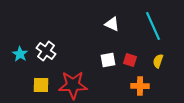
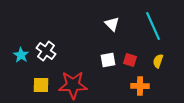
white triangle: rotated 21 degrees clockwise
cyan star: moved 1 px right, 1 px down
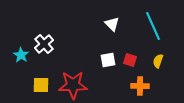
white cross: moved 2 px left, 7 px up; rotated 12 degrees clockwise
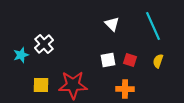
cyan star: rotated 21 degrees clockwise
orange cross: moved 15 px left, 3 px down
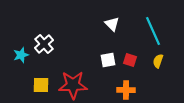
cyan line: moved 5 px down
orange cross: moved 1 px right, 1 px down
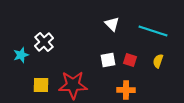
cyan line: rotated 48 degrees counterclockwise
white cross: moved 2 px up
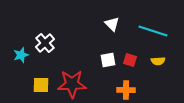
white cross: moved 1 px right, 1 px down
yellow semicircle: rotated 112 degrees counterclockwise
red star: moved 1 px left, 1 px up
